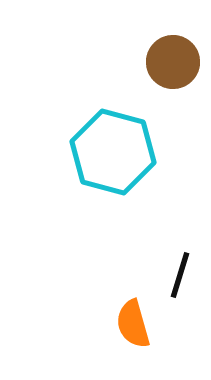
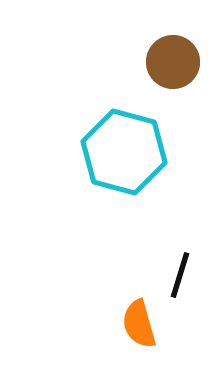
cyan hexagon: moved 11 px right
orange semicircle: moved 6 px right
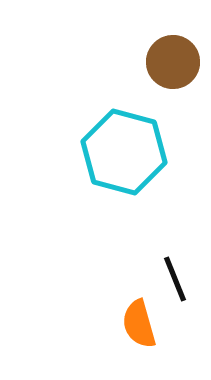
black line: moved 5 px left, 4 px down; rotated 39 degrees counterclockwise
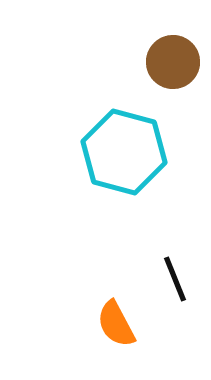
orange semicircle: moved 23 px left; rotated 12 degrees counterclockwise
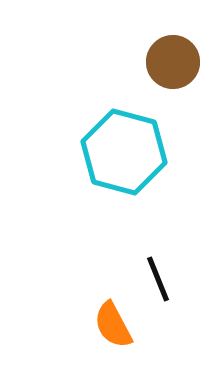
black line: moved 17 px left
orange semicircle: moved 3 px left, 1 px down
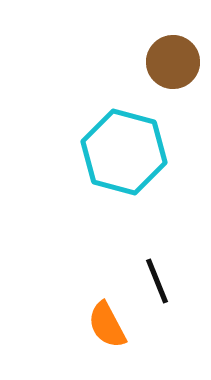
black line: moved 1 px left, 2 px down
orange semicircle: moved 6 px left
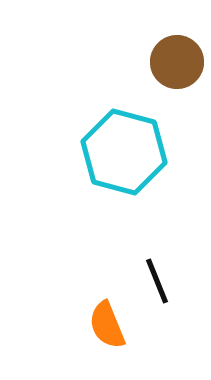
brown circle: moved 4 px right
orange semicircle: rotated 6 degrees clockwise
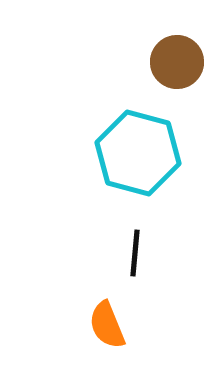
cyan hexagon: moved 14 px right, 1 px down
black line: moved 22 px left, 28 px up; rotated 27 degrees clockwise
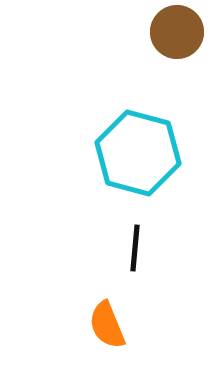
brown circle: moved 30 px up
black line: moved 5 px up
